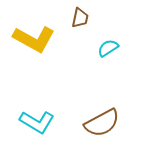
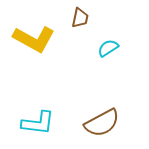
cyan L-shape: moved 1 px right, 1 px down; rotated 24 degrees counterclockwise
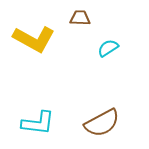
brown trapezoid: rotated 100 degrees counterclockwise
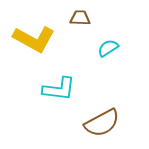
cyan L-shape: moved 21 px right, 34 px up
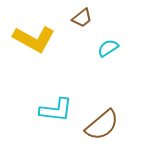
brown trapezoid: moved 2 px right; rotated 140 degrees clockwise
cyan L-shape: moved 3 px left, 21 px down
brown semicircle: moved 2 px down; rotated 12 degrees counterclockwise
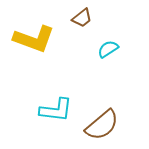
yellow L-shape: rotated 9 degrees counterclockwise
cyan semicircle: moved 1 px down
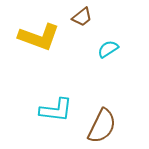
brown trapezoid: moved 1 px up
yellow L-shape: moved 5 px right, 2 px up
brown semicircle: moved 1 px down; rotated 24 degrees counterclockwise
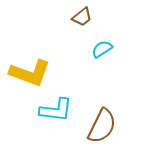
yellow L-shape: moved 9 px left, 36 px down
cyan semicircle: moved 6 px left
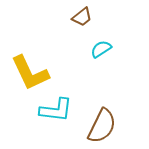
cyan semicircle: moved 1 px left
yellow L-shape: rotated 45 degrees clockwise
